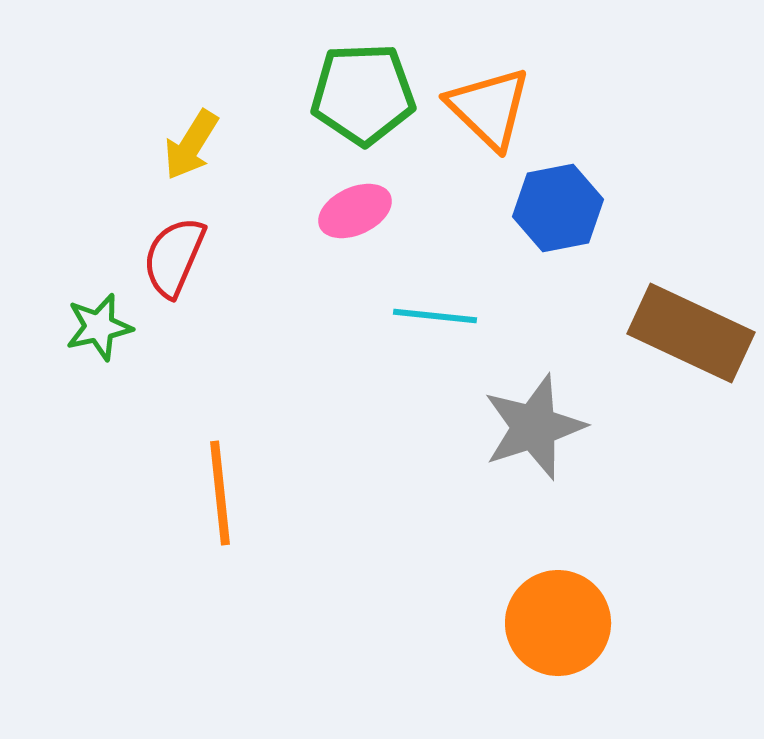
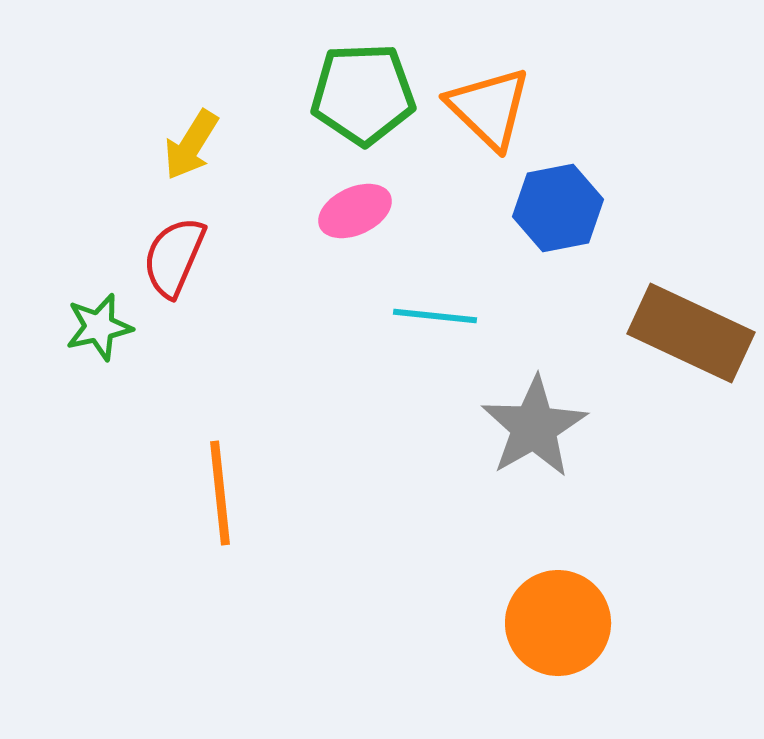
gray star: rotated 12 degrees counterclockwise
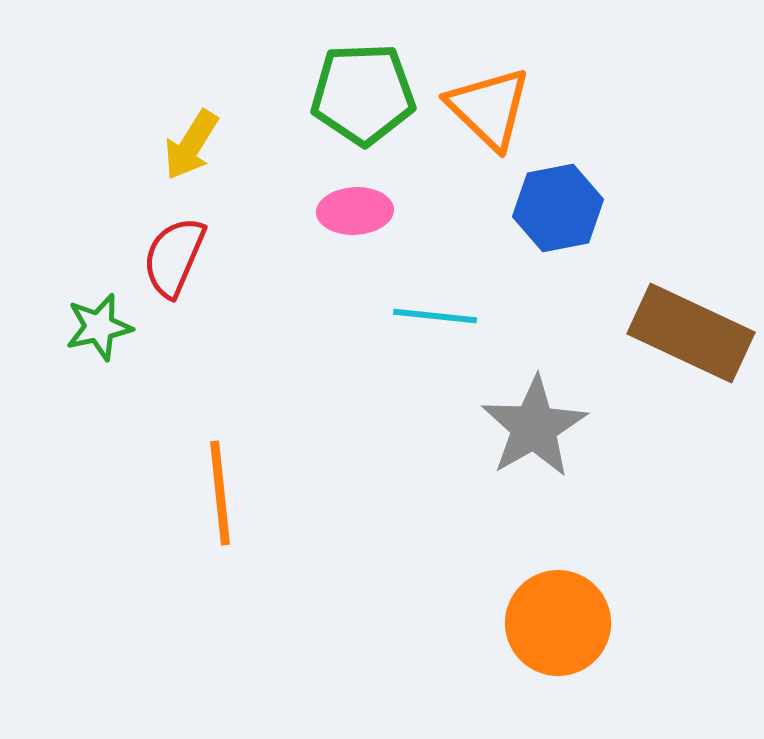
pink ellipse: rotated 22 degrees clockwise
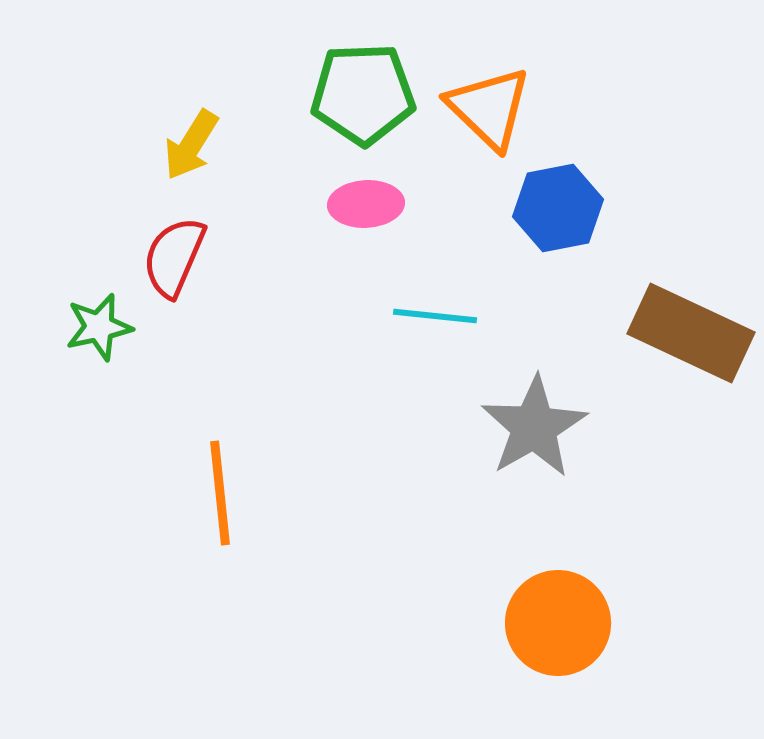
pink ellipse: moved 11 px right, 7 px up
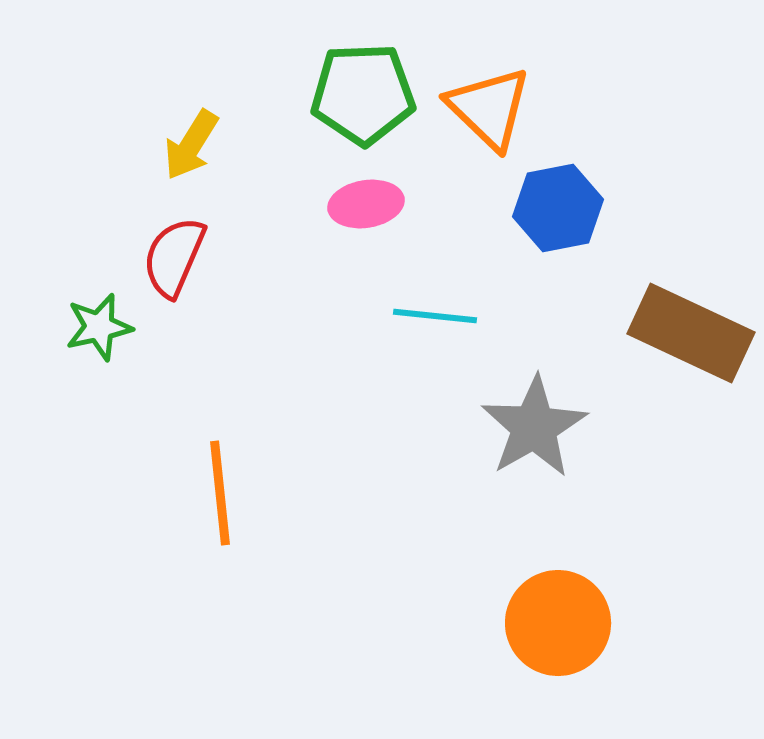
pink ellipse: rotated 6 degrees counterclockwise
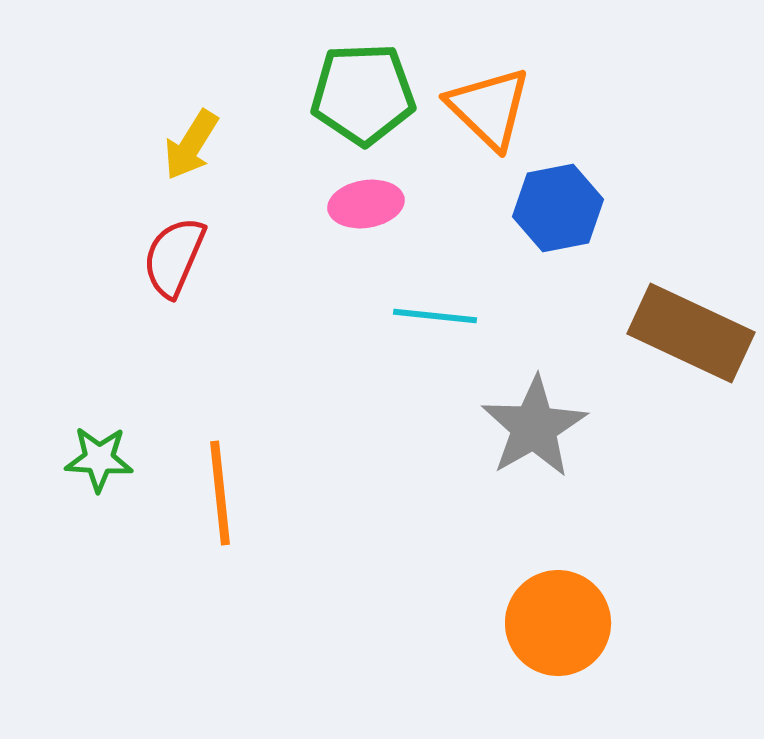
green star: moved 132 px down; rotated 16 degrees clockwise
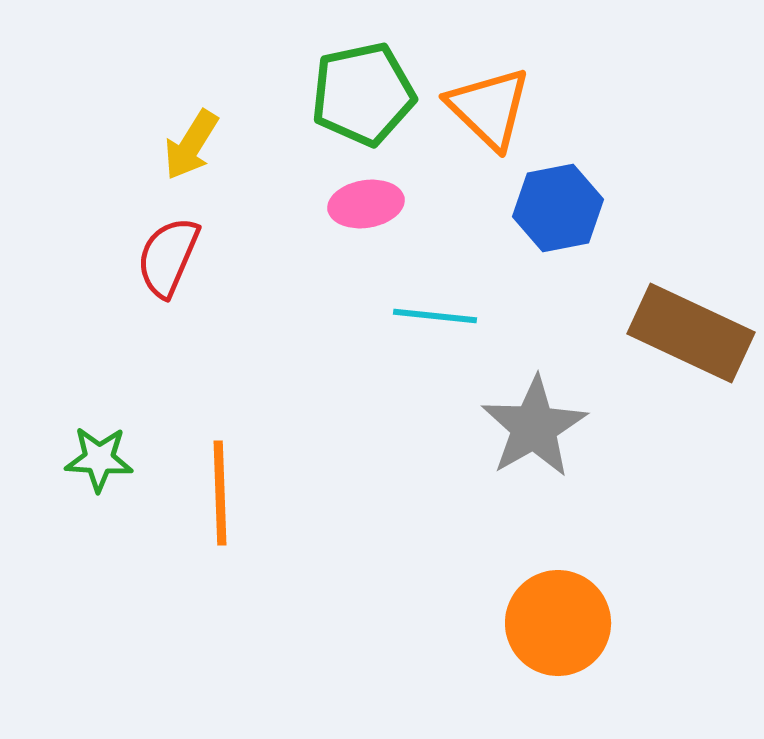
green pentagon: rotated 10 degrees counterclockwise
red semicircle: moved 6 px left
orange line: rotated 4 degrees clockwise
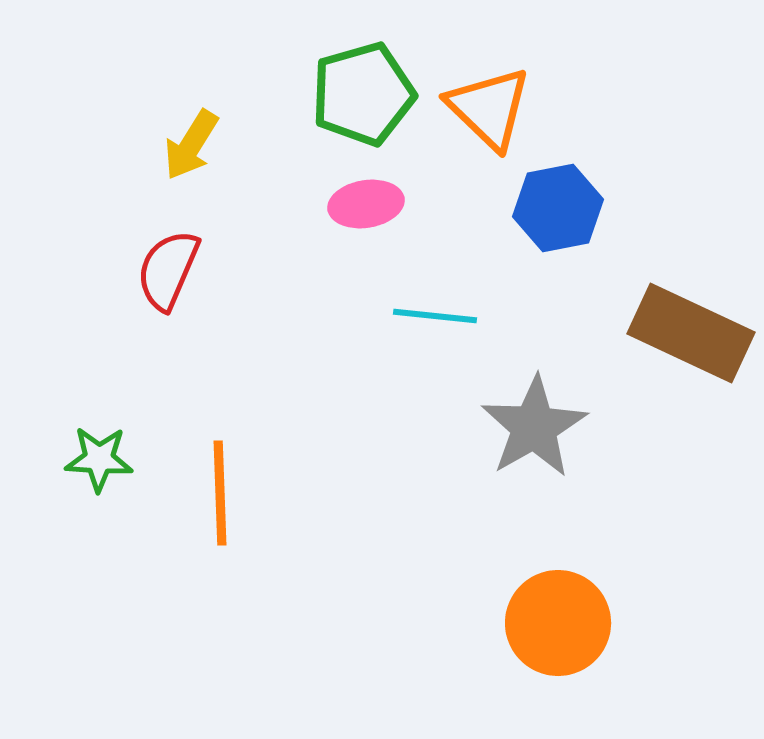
green pentagon: rotated 4 degrees counterclockwise
red semicircle: moved 13 px down
